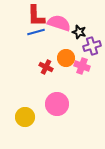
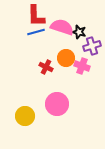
pink semicircle: moved 3 px right, 4 px down
yellow circle: moved 1 px up
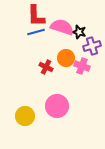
pink circle: moved 2 px down
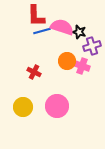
blue line: moved 6 px right, 1 px up
orange circle: moved 1 px right, 3 px down
red cross: moved 12 px left, 5 px down
yellow circle: moved 2 px left, 9 px up
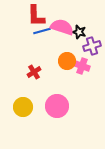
red cross: rotated 32 degrees clockwise
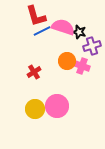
red L-shape: rotated 15 degrees counterclockwise
pink semicircle: moved 1 px right
blue line: rotated 12 degrees counterclockwise
yellow circle: moved 12 px right, 2 px down
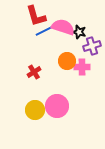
blue line: moved 2 px right
pink cross: moved 1 px down; rotated 21 degrees counterclockwise
yellow circle: moved 1 px down
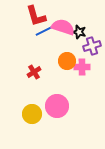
yellow circle: moved 3 px left, 4 px down
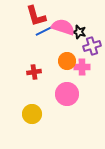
red cross: rotated 24 degrees clockwise
pink circle: moved 10 px right, 12 px up
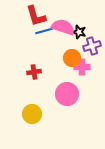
blue line: rotated 12 degrees clockwise
orange circle: moved 5 px right, 3 px up
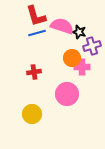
pink semicircle: moved 1 px left, 1 px up
blue line: moved 7 px left, 2 px down
